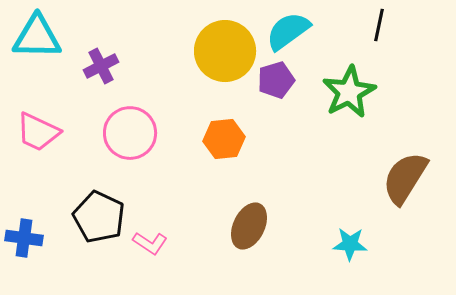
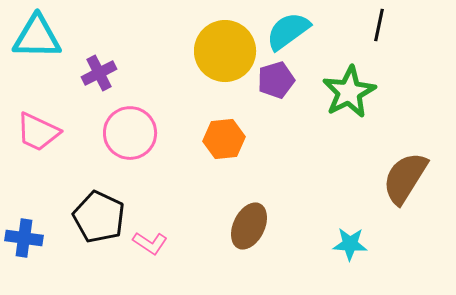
purple cross: moved 2 px left, 7 px down
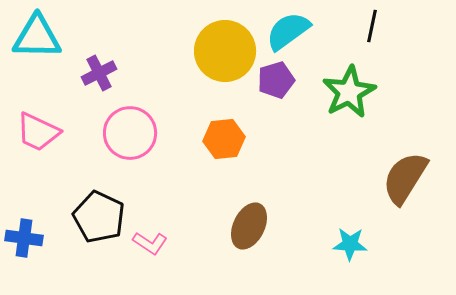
black line: moved 7 px left, 1 px down
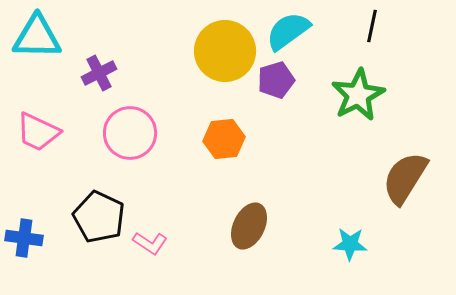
green star: moved 9 px right, 3 px down
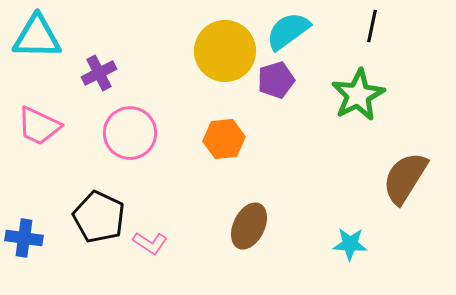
pink trapezoid: moved 1 px right, 6 px up
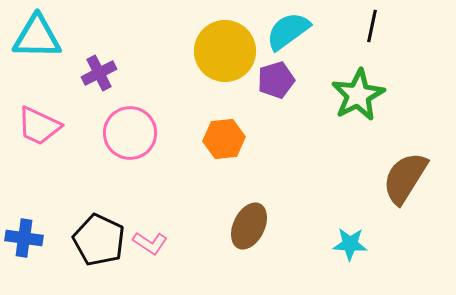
black pentagon: moved 23 px down
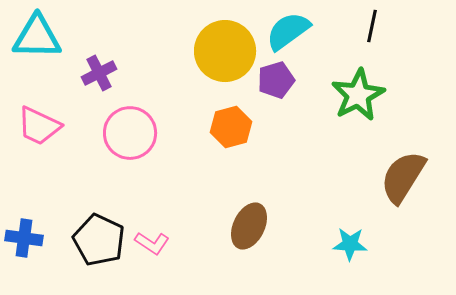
orange hexagon: moved 7 px right, 12 px up; rotated 9 degrees counterclockwise
brown semicircle: moved 2 px left, 1 px up
pink L-shape: moved 2 px right
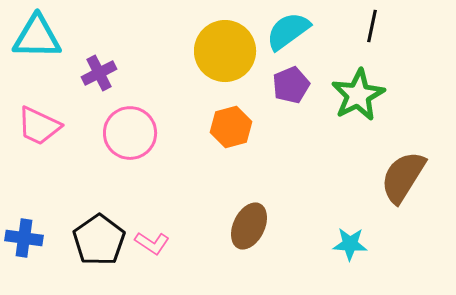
purple pentagon: moved 15 px right, 5 px down; rotated 6 degrees counterclockwise
black pentagon: rotated 12 degrees clockwise
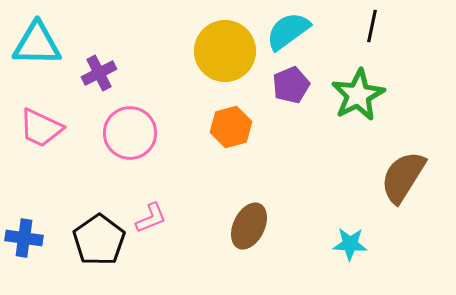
cyan triangle: moved 7 px down
pink trapezoid: moved 2 px right, 2 px down
pink L-shape: moved 1 px left, 25 px up; rotated 56 degrees counterclockwise
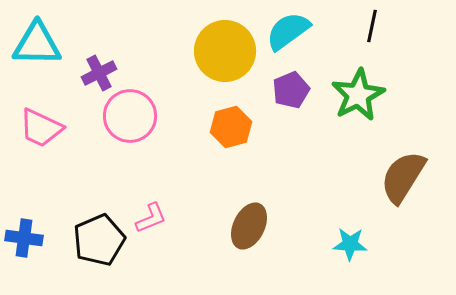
purple pentagon: moved 5 px down
pink circle: moved 17 px up
black pentagon: rotated 12 degrees clockwise
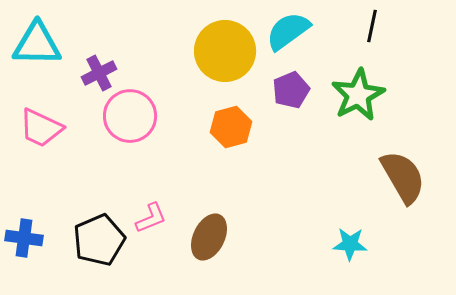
brown semicircle: rotated 118 degrees clockwise
brown ellipse: moved 40 px left, 11 px down
